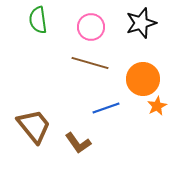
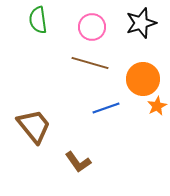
pink circle: moved 1 px right
brown L-shape: moved 19 px down
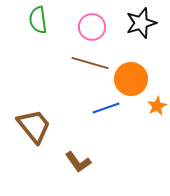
orange circle: moved 12 px left
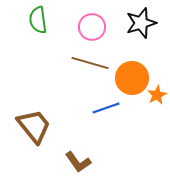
orange circle: moved 1 px right, 1 px up
orange star: moved 11 px up
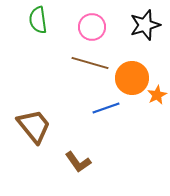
black star: moved 4 px right, 2 px down
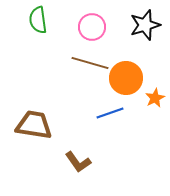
orange circle: moved 6 px left
orange star: moved 2 px left, 3 px down
blue line: moved 4 px right, 5 px down
brown trapezoid: moved 1 px up; rotated 42 degrees counterclockwise
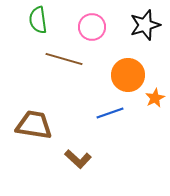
brown line: moved 26 px left, 4 px up
orange circle: moved 2 px right, 3 px up
brown L-shape: moved 3 px up; rotated 12 degrees counterclockwise
